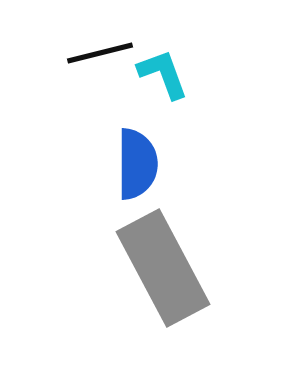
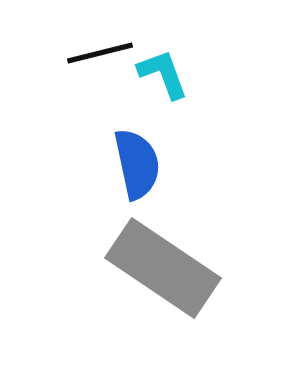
blue semicircle: rotated 12 degrees counterclockwise
gray rectangle: rotated 28 degrees counterclockwise
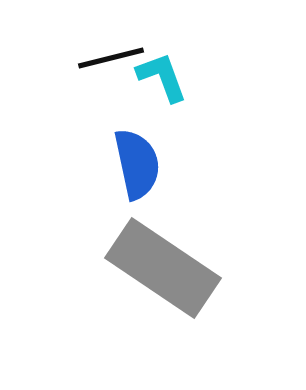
black line: moved 11 px right, 5 px down
cyan L-shape: moved 1 px left, 3 px down
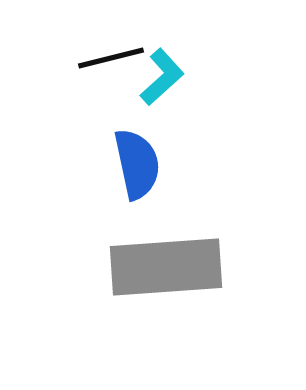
cyan L-shape: rotated 68 degrees clockwise
gray rectangle: moved 3 px right, 1 px up; rotated 38 degrees counterclockwise
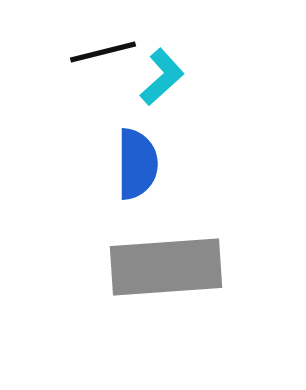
black line: moved 8 px left, 6 px up
blue semicircle: rotated 12 degrees clockwise
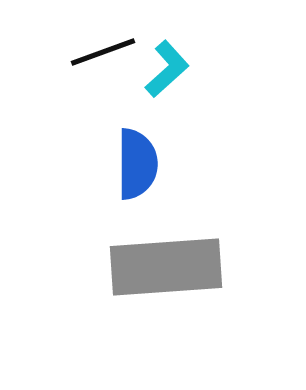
black line: rotated 6 degrees counterclockwise
cyan L-shape: moved 5 px right, 8 px up
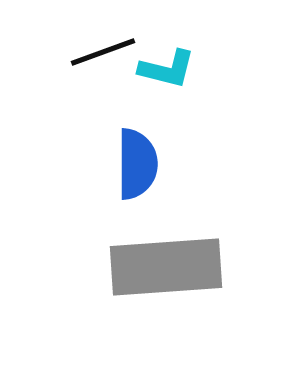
cyan L-shape: rotated 56 degrees clockwise
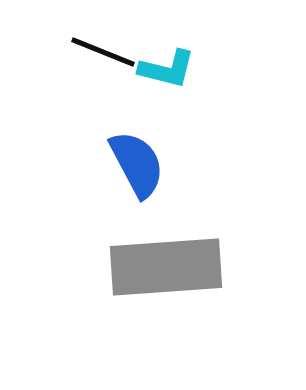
black line: rotated 42 degrees clockwise
blue semicircle: rotated 28 degrees counterclockwise
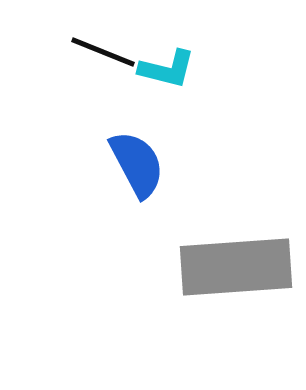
gray rectangle: moved 70 px right
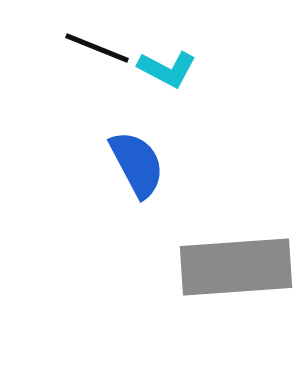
black line: moved 6 px left, 4 px up
cyan L-shape: rotated 14 degrees clockwise
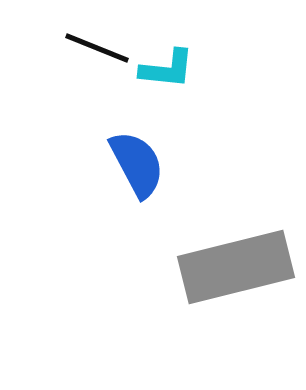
cyan L-shape: rotated 22 degrees counterclockwise
gray rectangle: rotated 10 degrees counterclockwise
